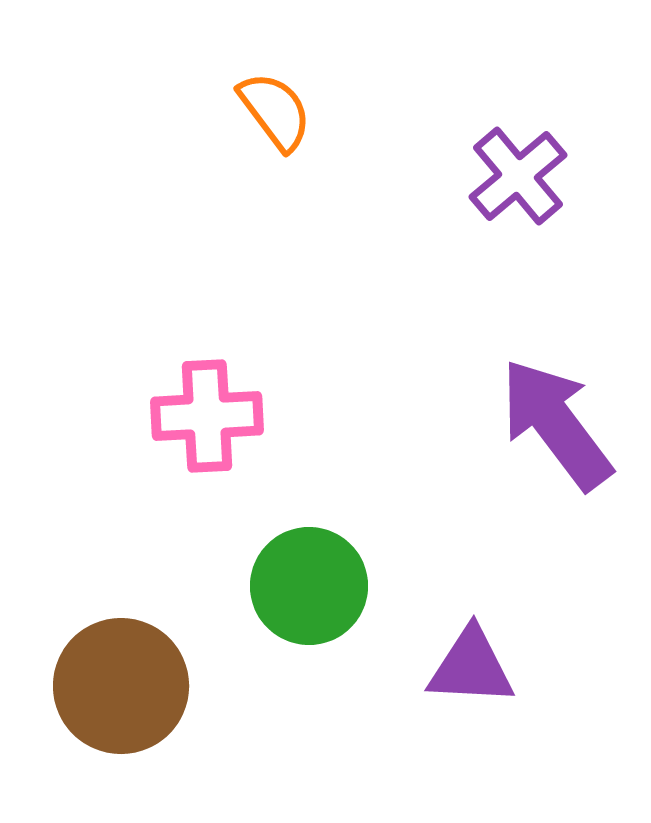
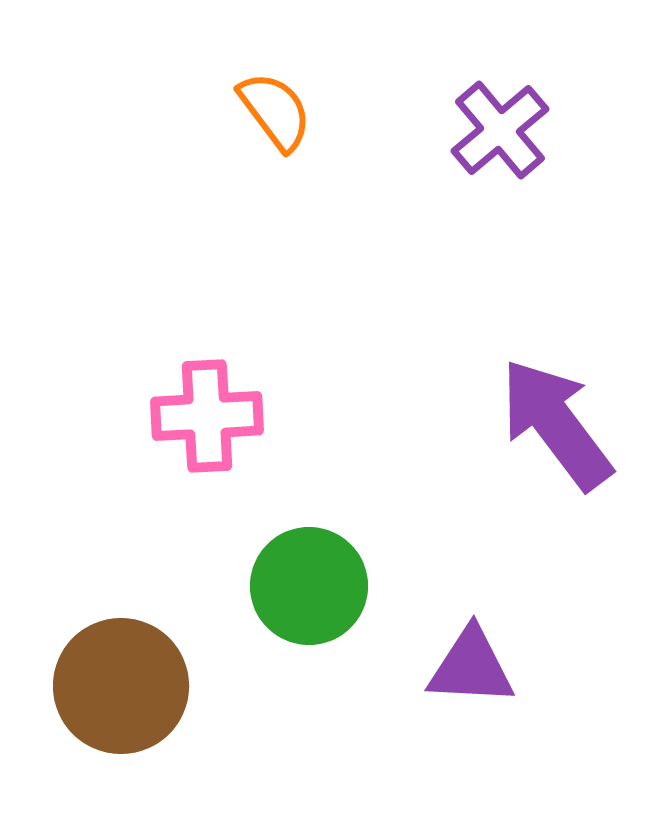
purple cross: moved 18 px left, 46 px up
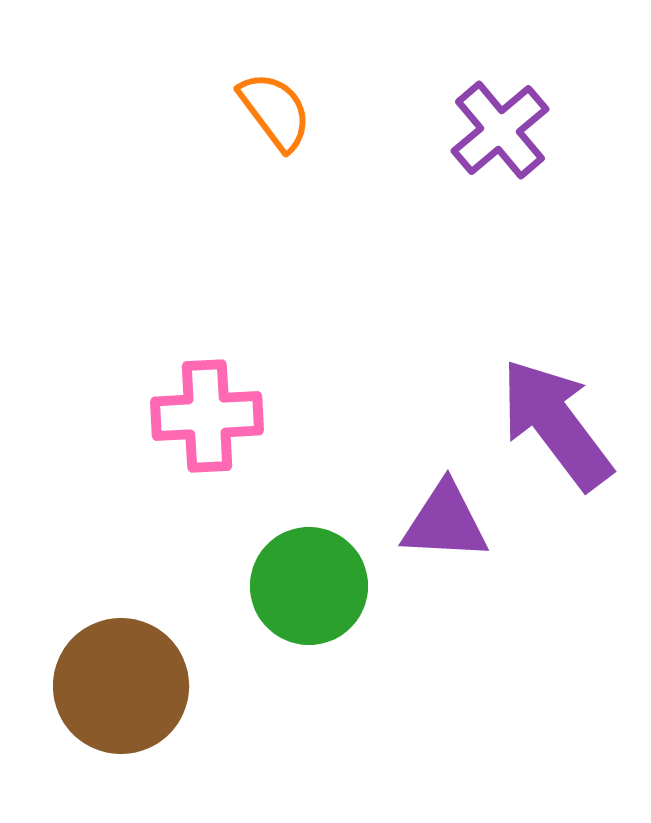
purple triangle: moved 26 px left, 145 px up
